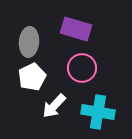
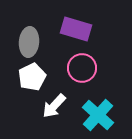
cyan cross: moved 3 px down; rotated 32 degrees clockwise
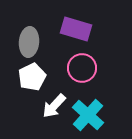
cyan cross: moved 10 px left
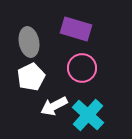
gray ellipse: rotated 16 degrees counterclockwise
white pentagon: moved 1 px left
white arrow: rotated 20 degrees clockwise
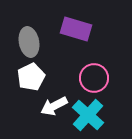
pink circle: moved 12 px right, 10 px down
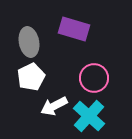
purple rectangle: moved 2 px left
cyan cross: moved 1 px right, 1 px down
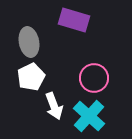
purple rectangle: moved 9 px up
white arrow: rotated 84 degrees counterclockwise
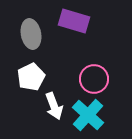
purple rectangle: moved 1 px down
gray ellipse: moved 2 px right, 8 px up
pink circle: moved 1 px down
cyan cross: moved 1 px left, 1 px up
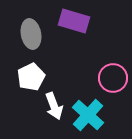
pink circle: moved 19 px right, 1 px up
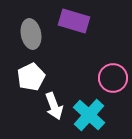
cyan cross: moved 1 px right
